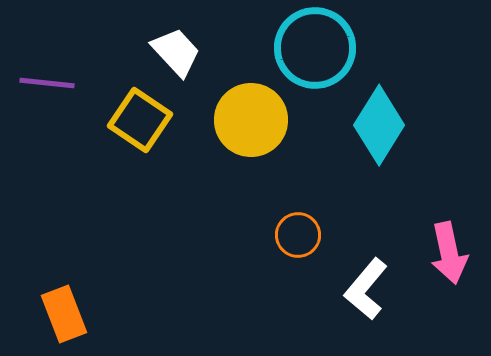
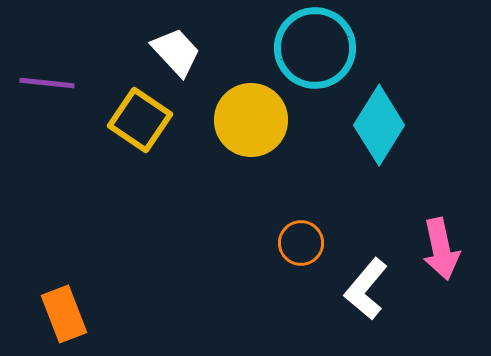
orange circle: moved 3 px right, 8 px down
pink arrow: moved 8 px left, 4 px up
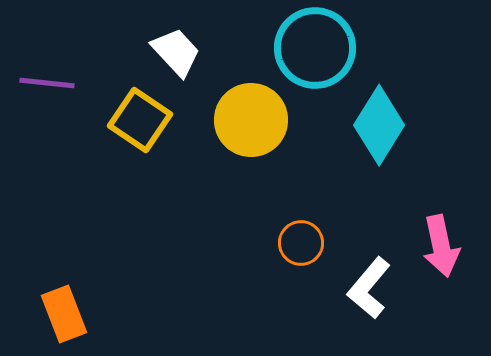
pink arrow: moved 3 px up
white L-shape: moved 3 px right, 1 px up
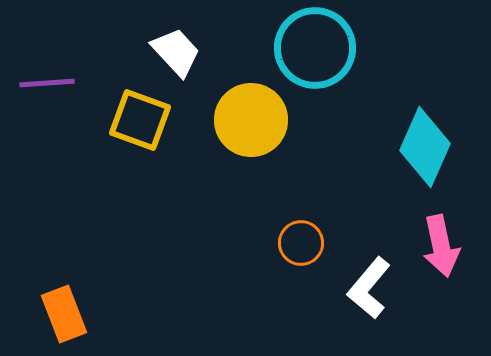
purple line: rotated 10 degrees counterclockwise
yellow square: rotated 14 degrees counterclockwise
cyan diamond: moved 46 px right, 22 px down; rotated 8 degrees counterclockwise
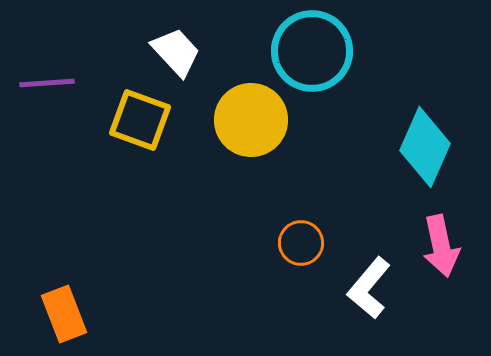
cyan circle: moved 3 px left, 3 px down
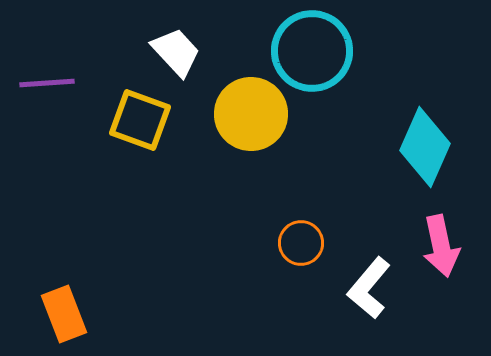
yellow circle: moved 6 px up
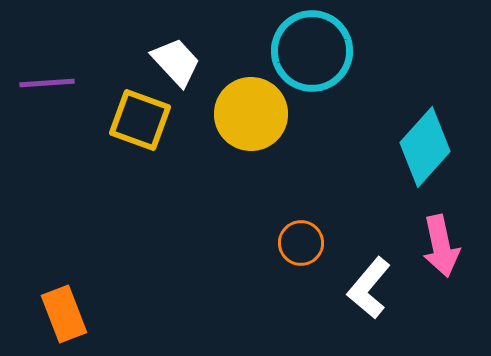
white trapezoid: moved 10 px down
cyan diamond: rotated 18 degrees clockwise
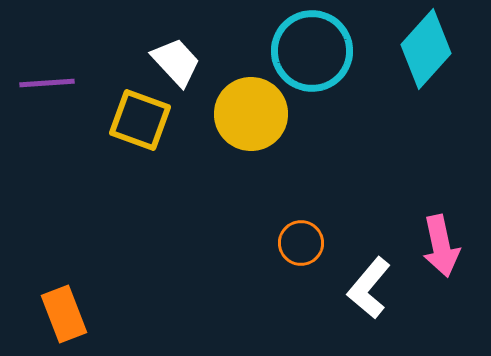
cyan diamond: moved 1 px right, 98 px up
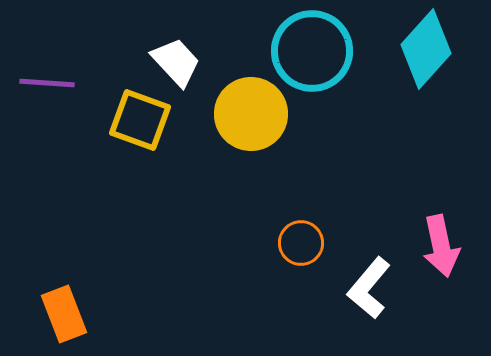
purple line: rotated 8 degrees clockwise
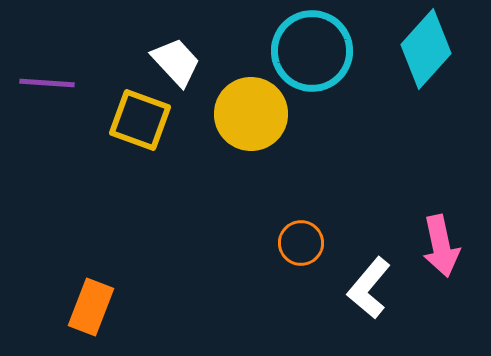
orange rectangle: moved 27 px right, 7 px up; rotated 42 degrees clockwise
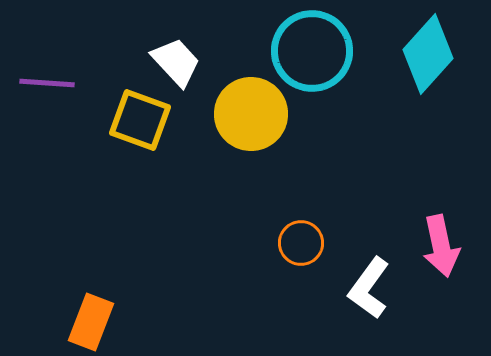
cyan diamond: moved 2 px right, 5 px down
white L-shape: rotated 4 degrees counterclockwise
orange rectangle: moved 15 px down
